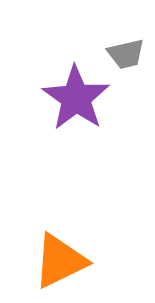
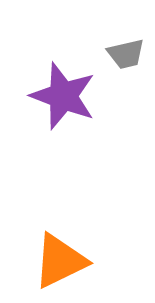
purple star: moved 13 px left, 2 px up; rotated 14 degrees counterclockwise
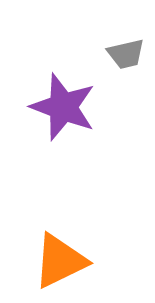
purple star: moved 11 px down
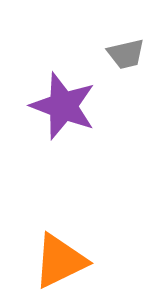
purple star: moved 1 px up
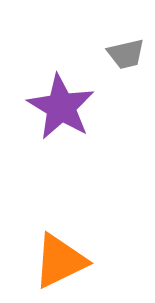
purple star: moved 2 px left, 1 px down; rotated 10 degrees clockwise
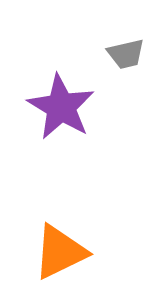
orange triangle: moved 9 px up
